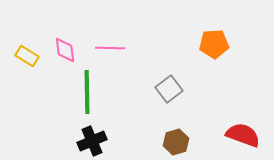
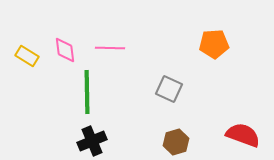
gray square: rotated 28 degrees counterclockwise
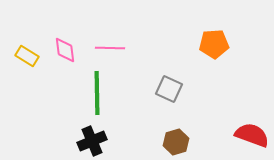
green line: moved 10 px right, 1 px down
red semicircle: moved 9 px right
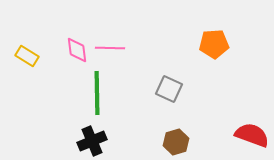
pink diamond: moved 12 px right
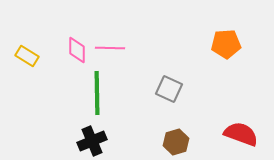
orange pentagon: moved 12 px right
pink diamond: rotated 8 degrees clockwise
red semicircle: moved 11 px left, 1 px up
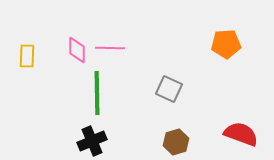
yellow rectangle: rotated 60 degrees clockwise
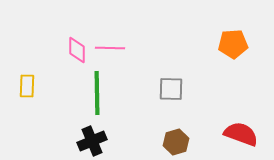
orange pentagon: moved 7 px right
yellow rectangle: moved 30 px down
gray square: moved 2 px right; rotated 24 degrees counterclockwise
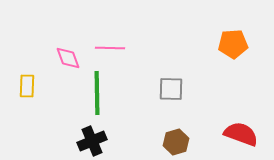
pink diamond: moved 9 px left, 8 px down; rotated 20 degrees counterclockwise
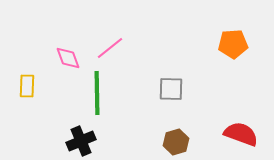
pink line: rotated 40 degrees counterclockwise
black cross: moved 11 px left
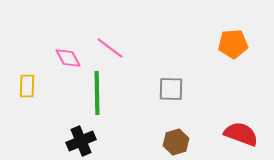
pink line: rotated 76 degrees clockwise
pink diamond: rotated 8 degrees counterclockwise
